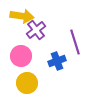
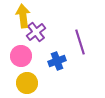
yellow arrow: moved 1 px right; rotated 105 degrees counterclockwise
purple cross: moved 2 px down
purple line: moved 5 px right
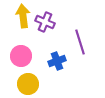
purple cross: moved 9 px right, 10 px up; rotated 30 degrees counterclockwise
yellow circle: moved 1 px right, 1 px down
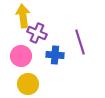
purple cross: moved 8 px left, 11 px down
blue cross: moved 2 px left, 6 px up; rotated 24 degrees clockwise
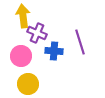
blue cross: moved 1 px left, 4 px up
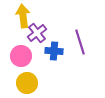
purple cross: rotated 30 degrees clockwise
yellow circle: moved 1 px left, 1 px up
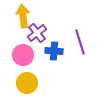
pink circle: moved 2 px right, 1 px up
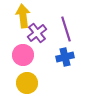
purple line: moved 14 px left, 13 px up
blue cross: moved 11 px right, 6 px down; rotated 18 degrees counterclockwise
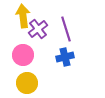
purple cross: moved 1 px right, 4 px up
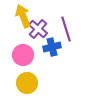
yellow arrow: rotated 15 degrees counterclockwise
purple cross: rotated 12 degrees counterclockwise
blue cross: moved 13 px left, 10 px up
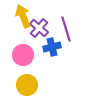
purple cross: moved 1 px right, 1 px up
yellow circle: moved 2 px down
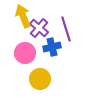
pink circle: moved 2 px right, 2 px up
yellow circle: moved 13 px right, 6 px up
